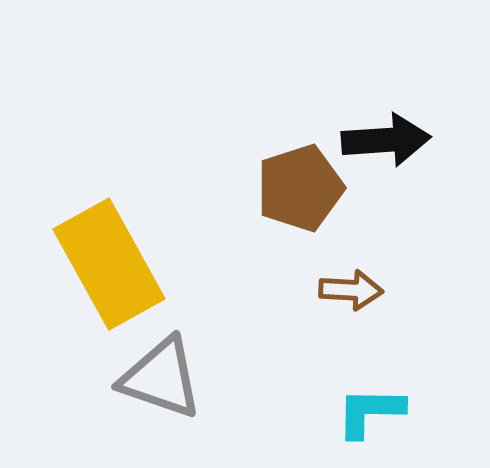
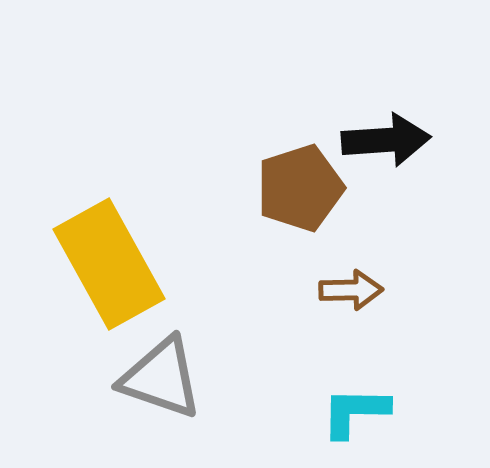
brown arrow: rotated 4 degrees counterclockwise
cyan L-shape: moved 15 px left
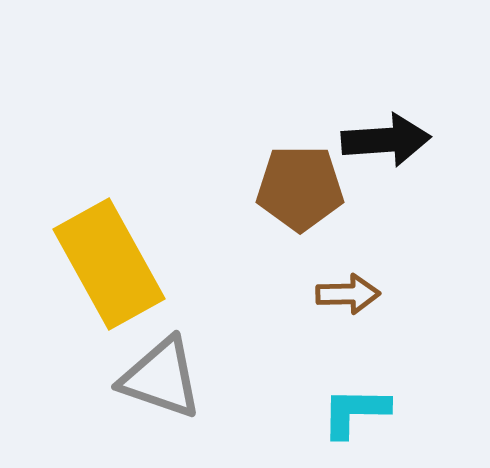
brown pentagon: rotated 18 degrees clockwise
brown arrow: moved 3 px left, 4 px down
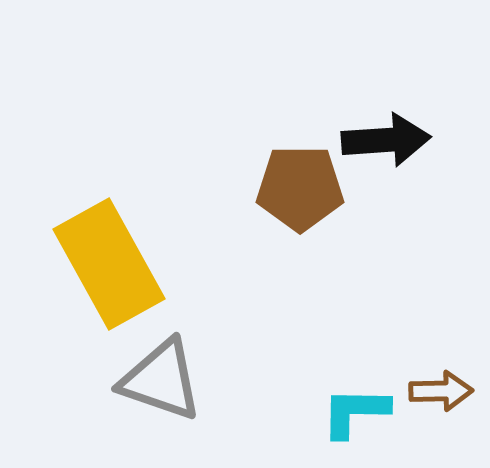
brown arrow: moved 93 px right, 97 px down
gray triangle: moved 2 px down
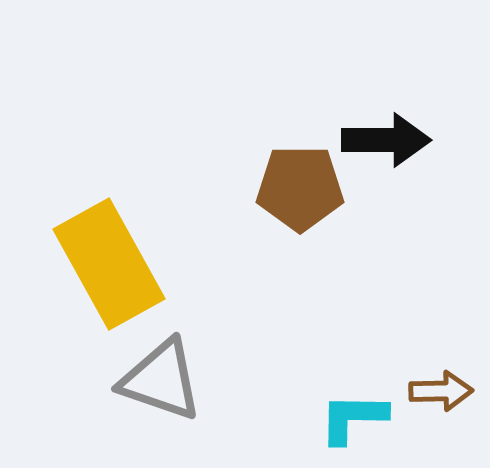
black arrow: rotated 4 degrees clockwise
cyan L-shape: moved 2 px left, 6 px down
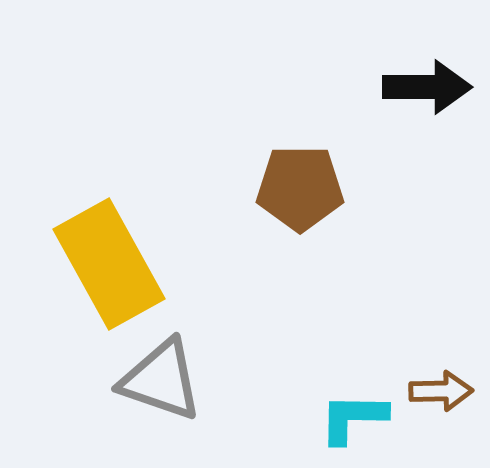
black arrow: moved 41 px right, 53 px up
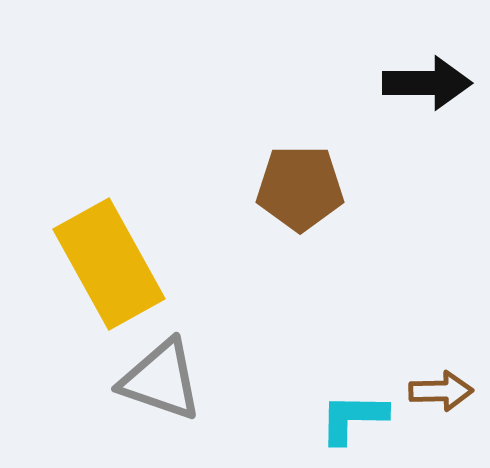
black arrow: moved 4 px up
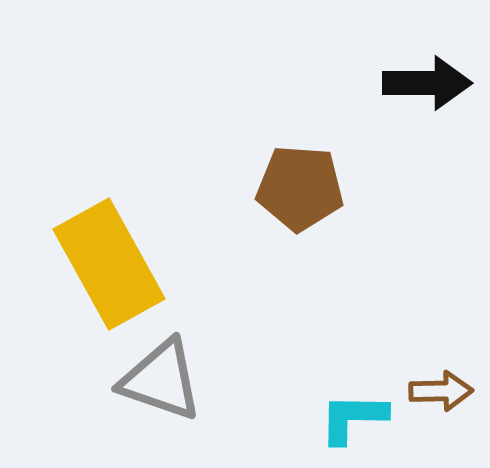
brown pentagon: rotated 4 degrees clockwise
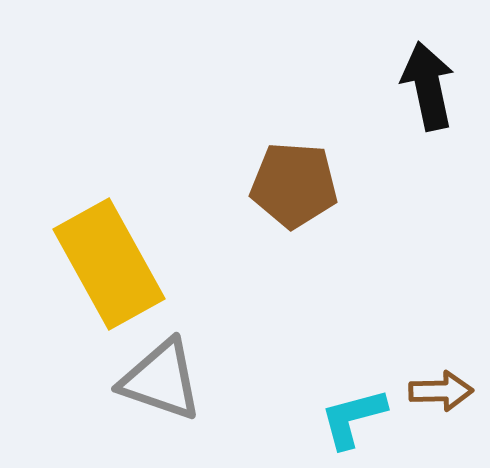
black arrow: moved 1 px right, 3 px down; rotated 102 degrees counterclockwise
brown pentagon: moved 6 px left, 3 px up
cyan L-shape: rotated 16 degrees counterclockwise
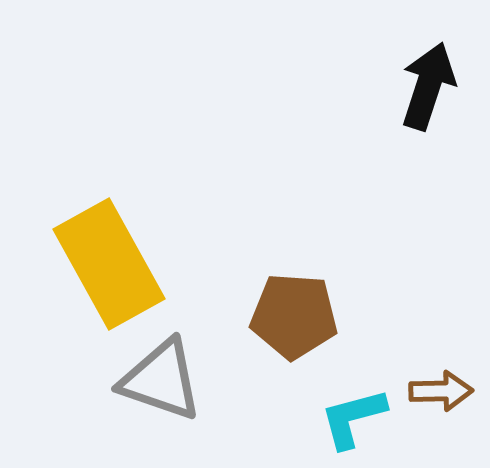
black arrow: rotated 30 degrees clockwise
brown pentagon: moved 131 px down
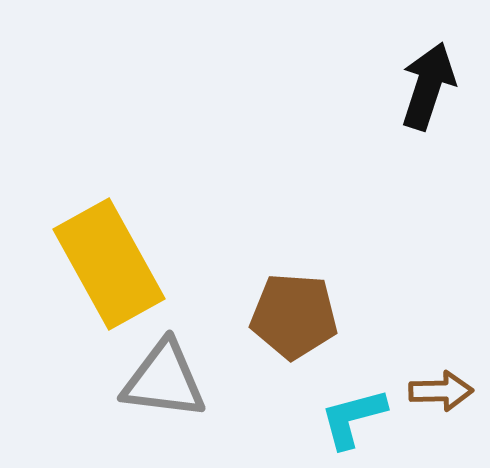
gray triangle: moved 3 px right; rotated 12 degrees counterclockwise
